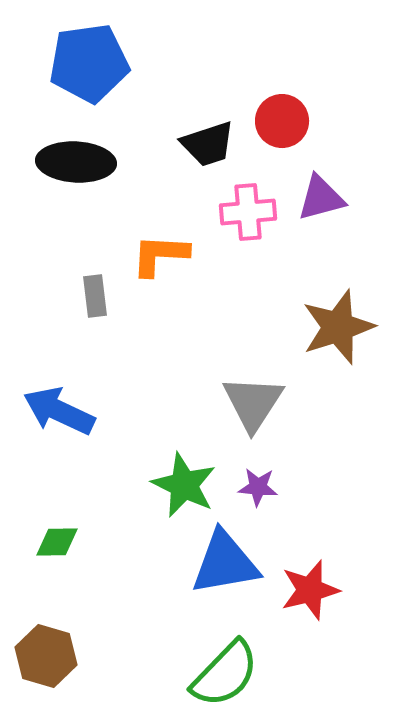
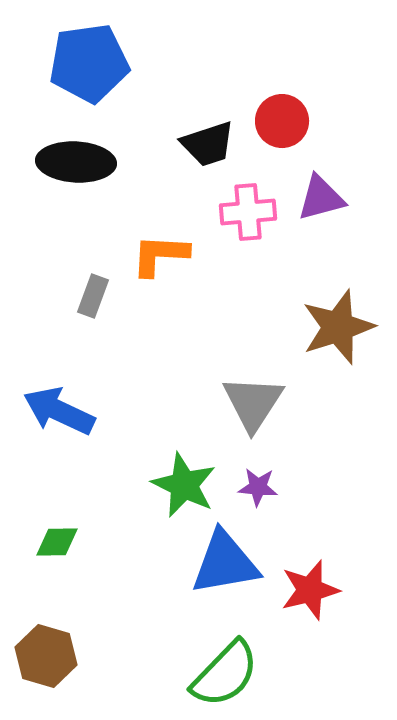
gray rectangle: moved 2 px left; rotated 27 degrees clockwise
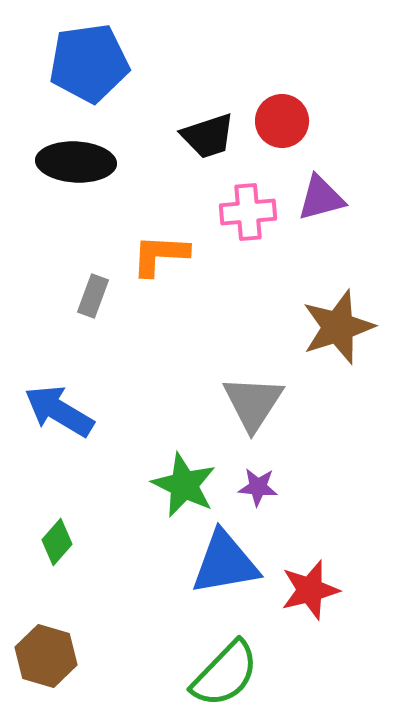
black trapezoid: moved 8 px up
blue arrow: rotated 6 degrees clockwise
green diamond: rotated 48 degrees counterclockwise
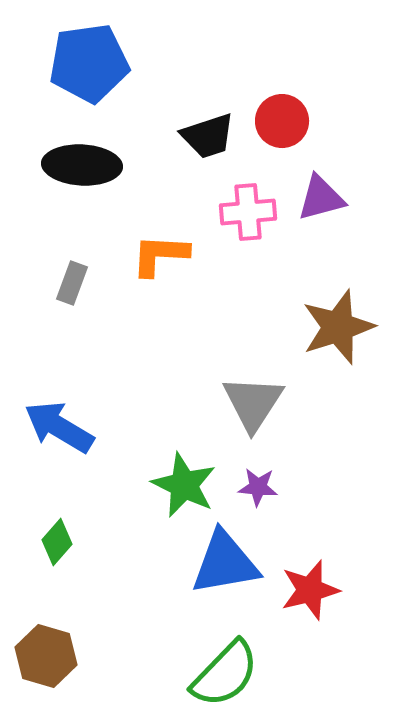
black ellipse: moved 6 px right, 3 px down
gray rectangle: moved 21 px left, 13 px up
blue arrow: moved 16 px down
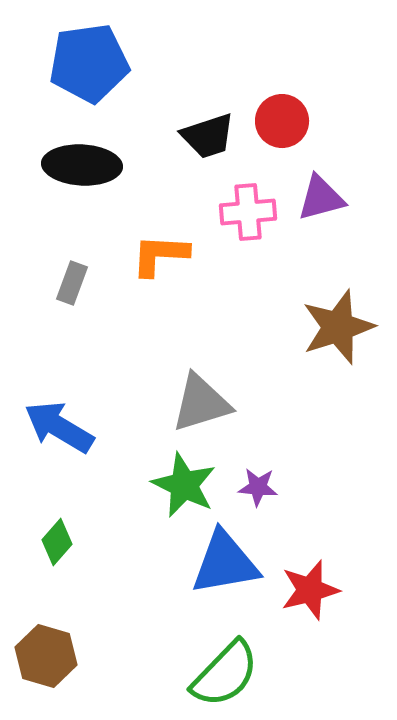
gray triangle: moved 52 px left; rotated 40 degrees clockwise
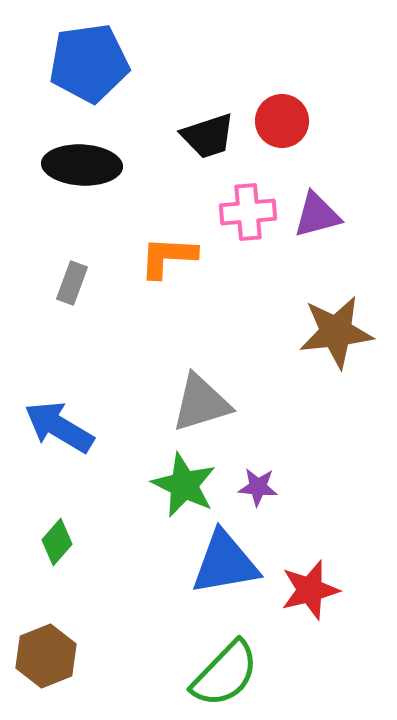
purple triangle: moved 4 px left, 17 px down
orange L-shape: moved 8 px right, 2 px down
brown star: moved 2 px left, 5 px down; rotated 12 degrees clockwise
brown hexagon: rotated 22 degrees clockwise
